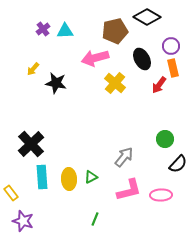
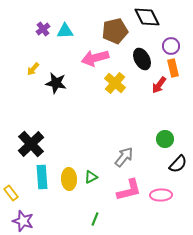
black diamond: rotated 32 degrees clockwise
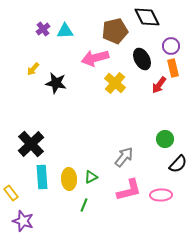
green line: moved 11 px left, 14 px up
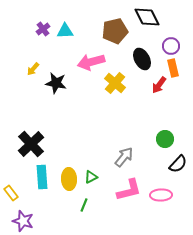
pink arrow: moved 4 px left, 4 px down
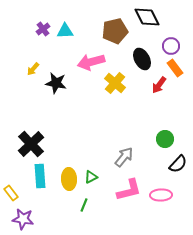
orange rectangle: moved 2 px right; rotated 24 degrees counterclockwise
cyan rectangle: moved 2 px left, 1 px up
purple star: moved 2 px up; rotated 10 degrees counterclockwise
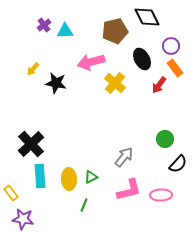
purple cross: moved 1 px right, 4 px up
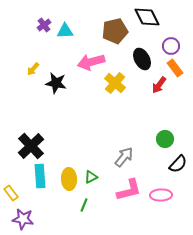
black cross: moved 2 px down
